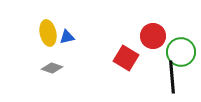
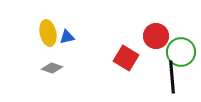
red circle: moved 3 px right
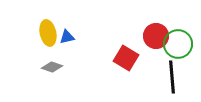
green circle: moved 3 px left, 8 px up
gray diamond: moved 1 px up
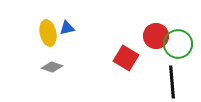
blue triangle: moved 9 px up
black line: moved 5 px down
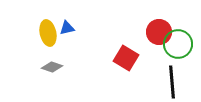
red circle: moved 3 px right, 4 px up
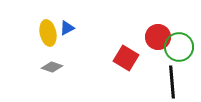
blue triangle: rotated 14 degrees counterclockwise
red circle: moved 1 px left, 5 px down
green circle: moved 1 px right, 3 px down
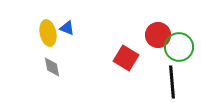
blue triangle: rotated 49 degrees clockwise
red circle: moved 2 px up
gray diamond: rotated 60 degrees clockwise
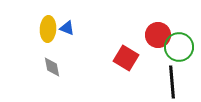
yellow ellipse: moved 4 px up; rotated 15 degrees clockwise
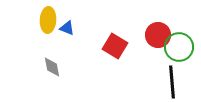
yellow ellipse: moved 9 px up
red square: moved 11 px left, 12 px up
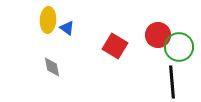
blue triangle: rotated 14 degrees clockwise
